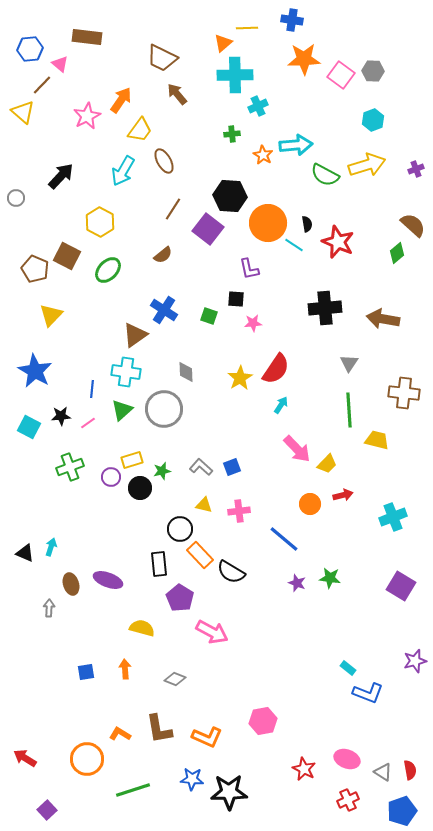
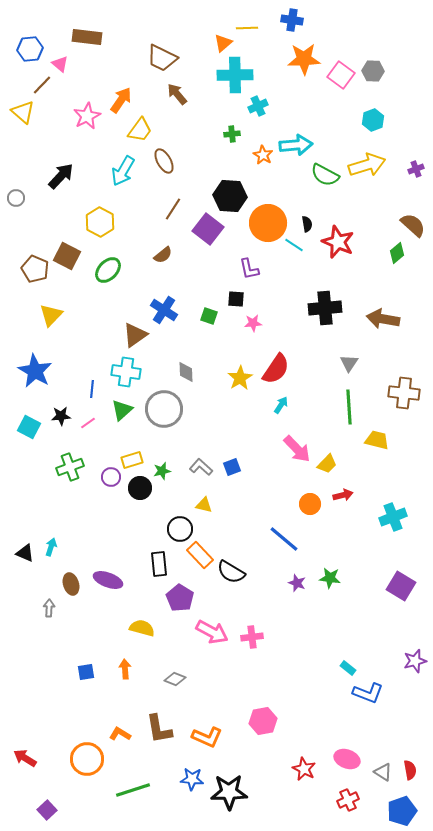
green line at (349, 410): moved 3 px up
pink cross at (239, 511): moved 13 px right, 126 px down
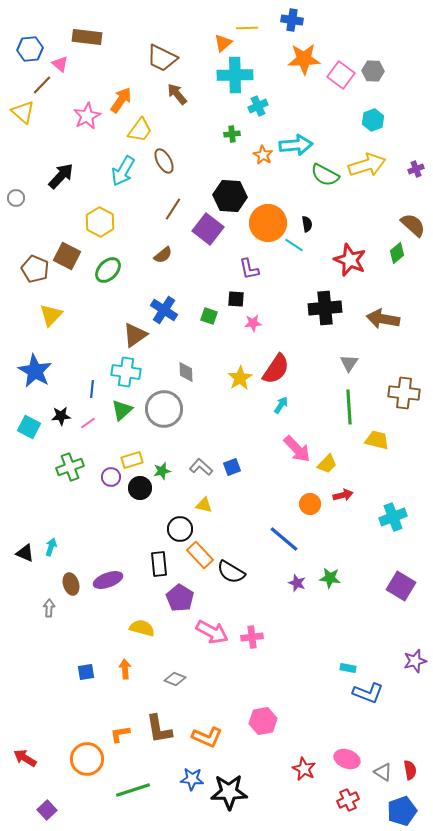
red star at (338, 242): moved 12 px right, 18 px down
purple ellipse at (108, 580): rotated 40 degrees counterclockwise
cyan rectangle at (348, 668): rotated 28 degrees counterclockwise
orange L-shape at (120, 734): rotated 40 degrees counterclockwise
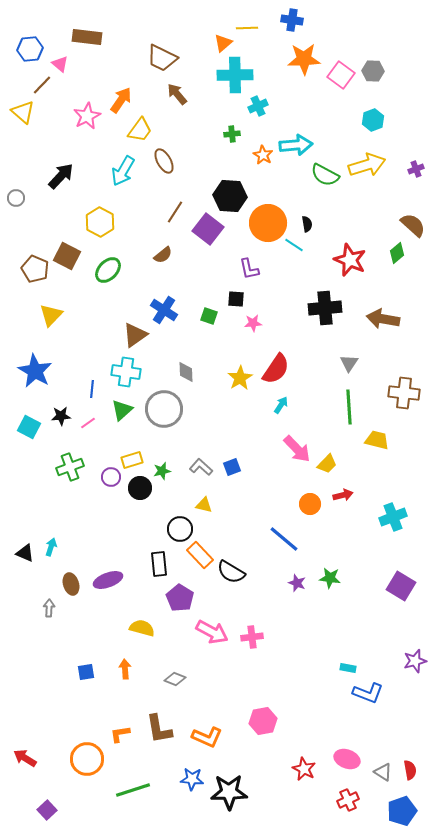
brown line at (173, 209): moved 2 px right, 3 px down
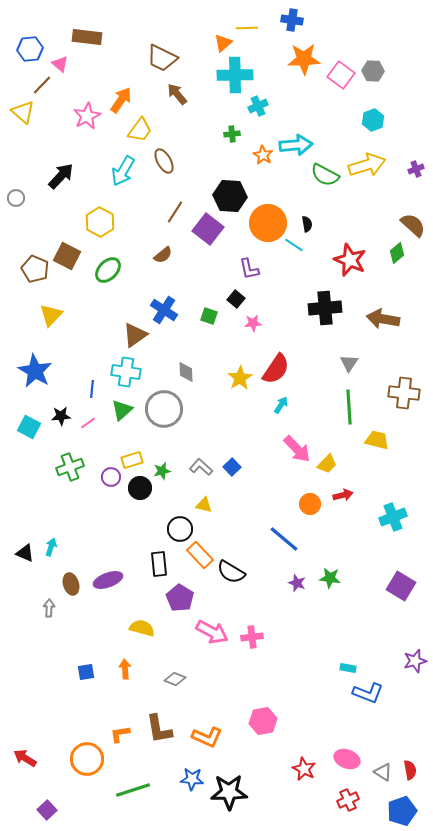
black square at (236, 299): rotated 36 degrees clockwise
blue square at (232, 467): rotated 24 degrees counterclockwise
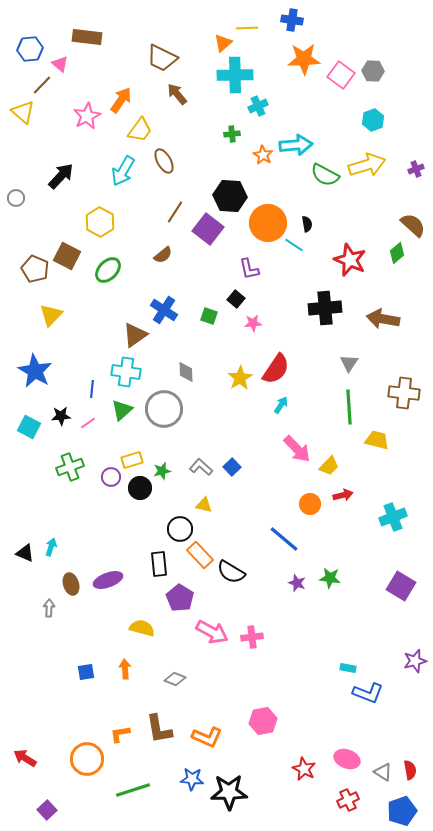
yellow trapezoid at (327, 464): moved 2 px right, 2 px down
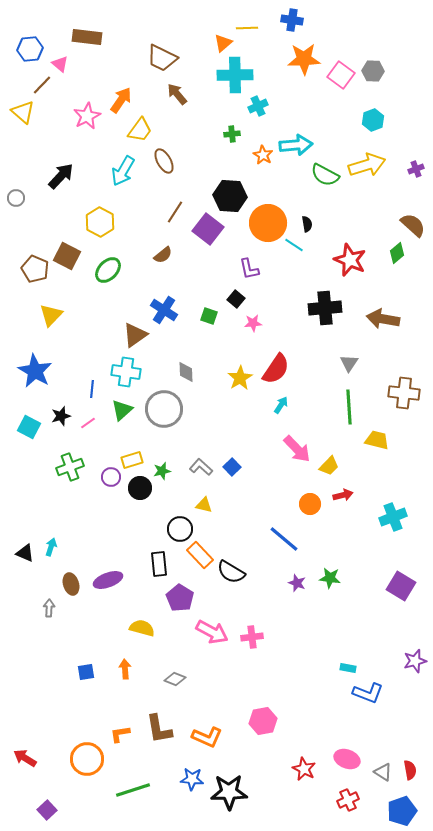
black star at (61, 416): rotated 12 degrees counterclockwise
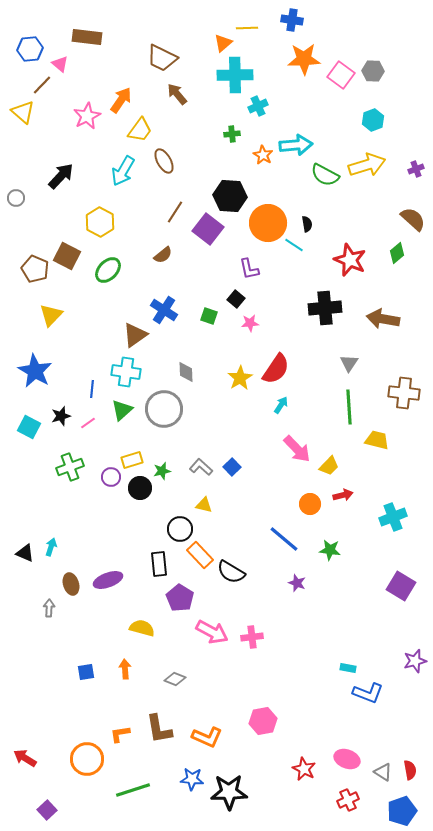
brown semicircle at (413, 225): moved 6 px up
pink star at (253, 323): moved 3 px left
green star at (330, 578): moved 28 px up
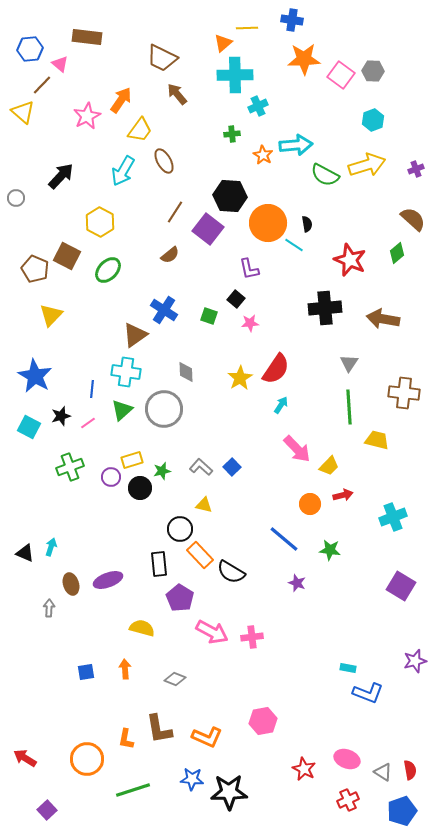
brown semicircle at (163, 255): moved 7 px right
blue star at (35, 371): moved 5 px down
orange L-shape at (120, 734): moved 6 px right, 5 px down; rotated 70 degrees counterclockwise
